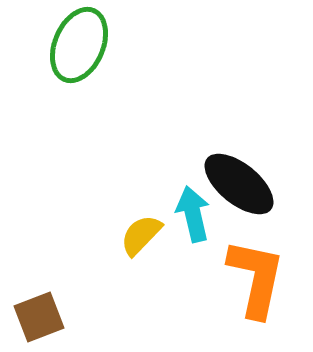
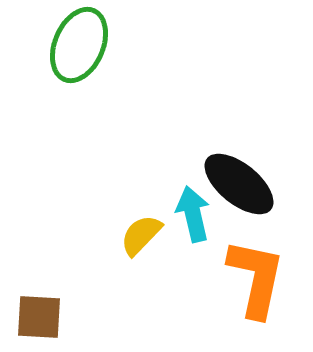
brown square: rotated 24 degrees clockwise
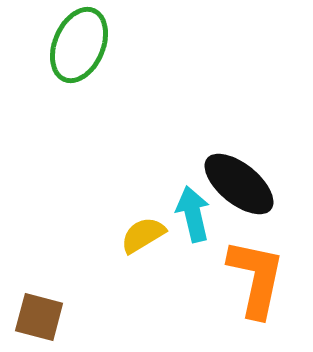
yellow semicircle: moved 2 px right; rotated 15 degrees clockwise
brown square: rotated 12 degrees clockwise
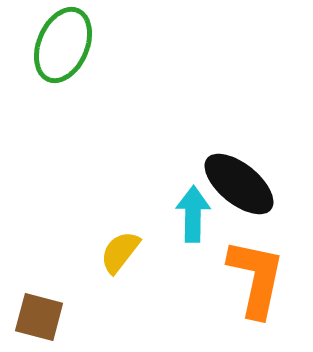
green ellipse: moved 16 px left
cyan arrow: rotated 14 degrees clockwise
yellow semicircle: moved 23 px left, 17 px down; rotated 21 degrees counterclockwise
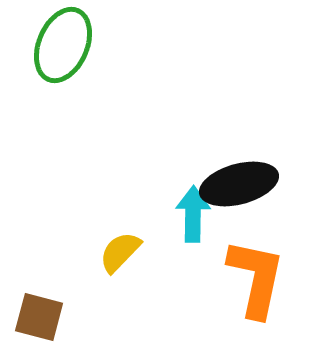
black ellipse: rotated 54 degrees counterclockwise
yellow semicircle: rotated 6 degrees clockwise
